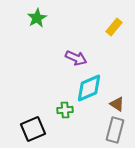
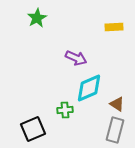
yellow rectangle: rotated 48 degrees clockwise
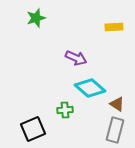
green star: moved 1 px left; rotated 12 degrees clockwise
cyan diamond: moved 1 px right; rotated 64 degrees clockwise
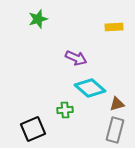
green star: moved 2 px right, 1 px down
brown triangle: rotated 49 degrees counterclockwise
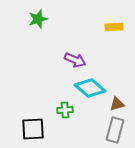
purple arrow: moved 1 px left, 2 px down
black square: rotated 20 degrees clockwise
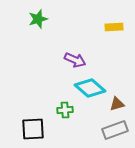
gray rectangle: rotated 55 degrees clockwise
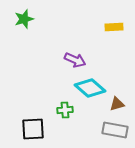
green star: moved 14 px left
gray rectangle: rotated 30 degrees clockwise
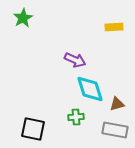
green star: moved 1 px left, 1 px up; rotated 12 degrees counterclockwise
cyan diamond: moved 1 px down; rotated 32 degrees clockwise
green cross: moved 11 px right, 7 px down
black square: rotated 15 degrees clockwise
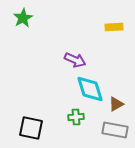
brown triangle: moved 1 px left; rotated 14 degrees counterclockwise
black square: moved 2 px left, 1 px up
